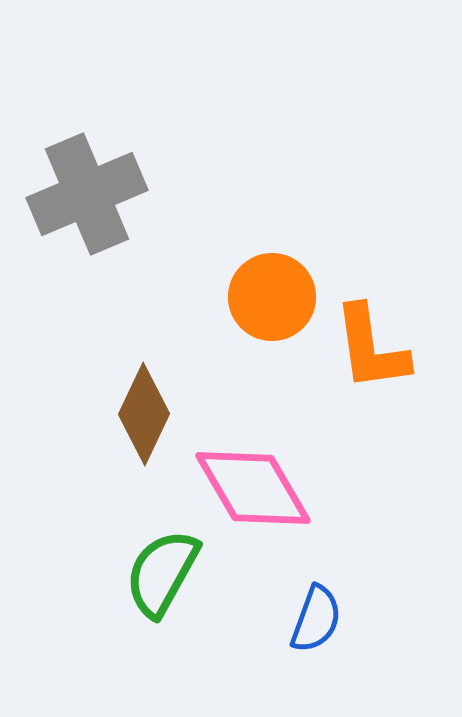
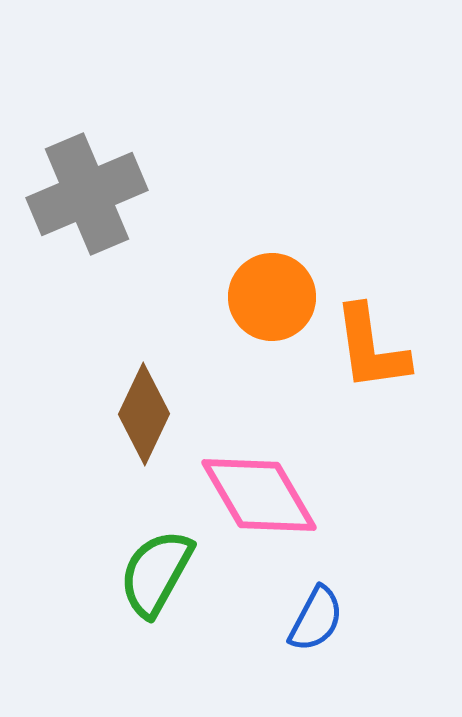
pink diamond: moved 6 px right, 7 px down
green semicircle: moved 6 px left
blue semicircle: rotated 8 degrees clockwise
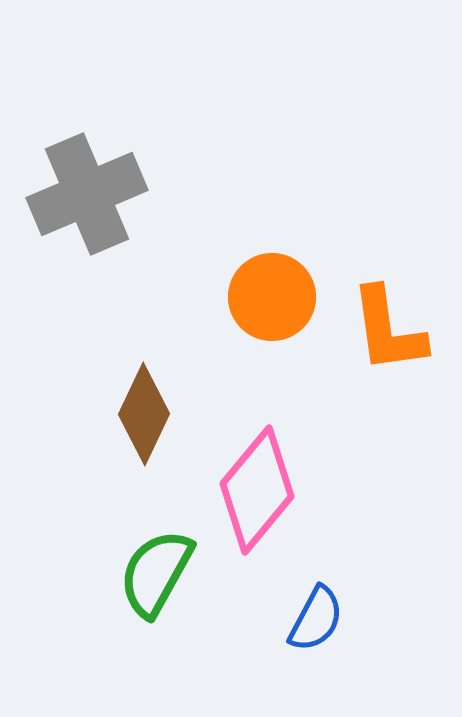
orange L-shape: moved 17 px right, 18 px up
pink diamond: moved 2 px left, 5 px up; rotated 70 degrees clockwise
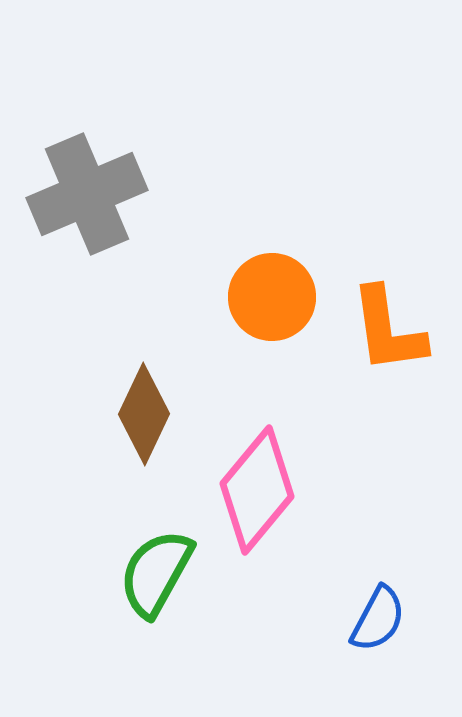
blue semicircle: moved 62 px right
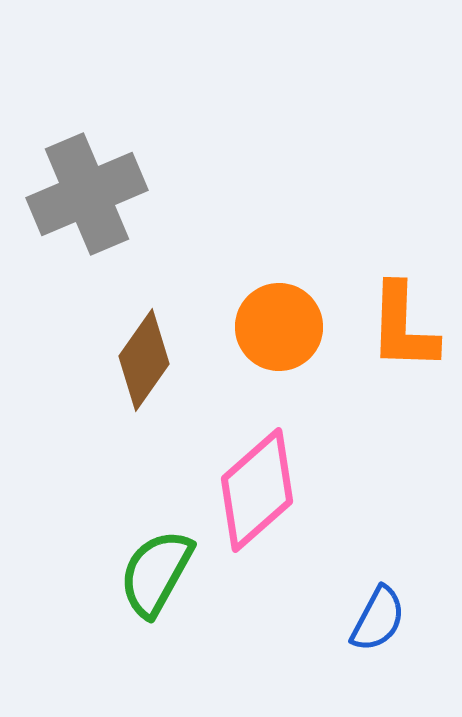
orange circle: moved 7 px right, 30 px down
orange L-shape: moved 15 px right, 3 px up; rotated 10 degrees clockwise
brown diamond: moved 54 px up; rotated 10 degrees clockwise
pink diamond: rotated 9 degrees clockwise
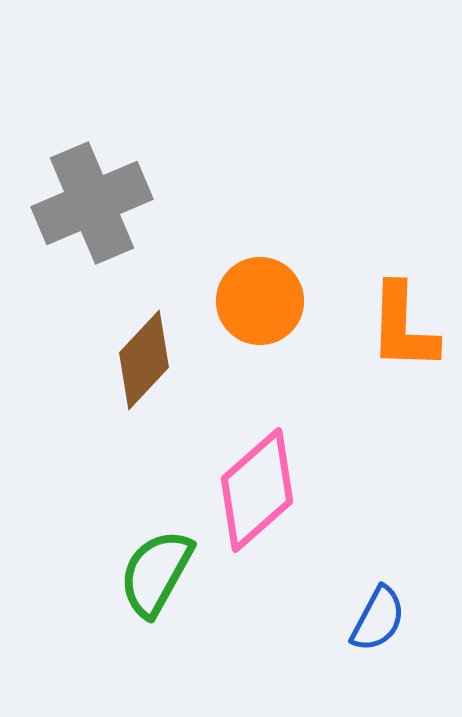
gray cross: moved 5 px right, 9 px down
orange circle: moved 19 px left, 26 px up
brown diamond: rotated 8 degrees clockwise
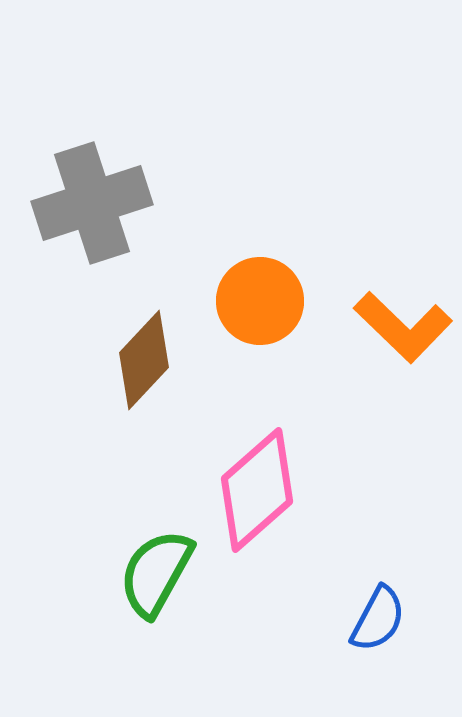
gray cross: rotated 5 degrees clockwise
orange L-shape: rotated 48 degrees counterclockwise
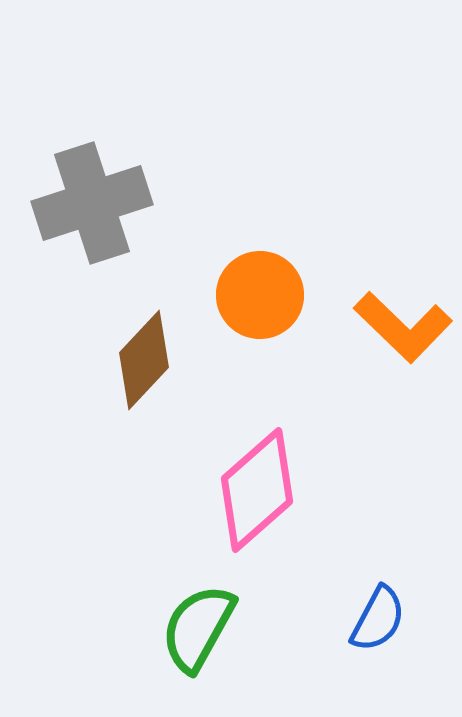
orange circle: moved 6 px up
green semicircle: moved 42 px right, 55 px down
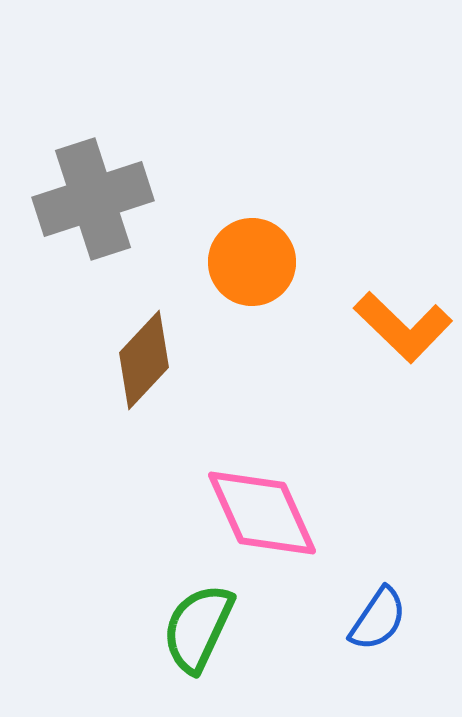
gray cross: moved 1 px right, 4 px up
orange circle: moved 8 px left, 33 px up
pink diamond: moved 5 px right, 23 px down; rotated 73 degrees counterclockwise
blue semicircle: rotated 6 degrees clockwise
green semicircle: rotated 4 degrees counterclockwise
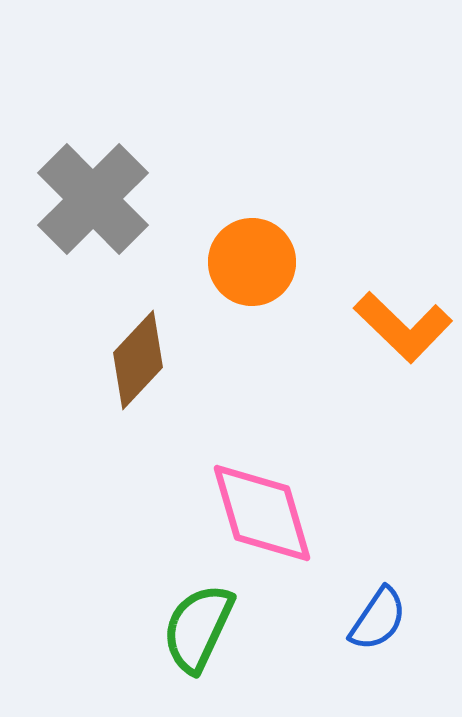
gray cross: rotated 27 degrees counterclockwise
brown diamond: moved 6 px left
pink diamond: rotated 8 degrees clockwise
